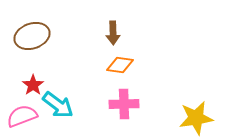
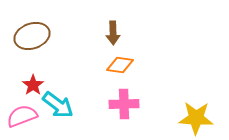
yellow star: rotated 12 degrees clockwise
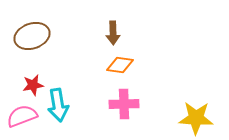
red star: rotated 25 degrees clockwise
cyan arrow: rotated 44 degrees clockwise
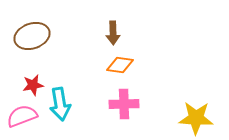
cyan arrow: moved 2 px right, 1 px up
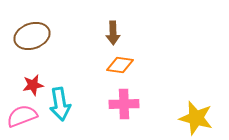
yellow star: rotated 12 degrees clockwise
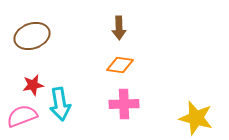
brown arrow: moved 6 px right, 5 px up
